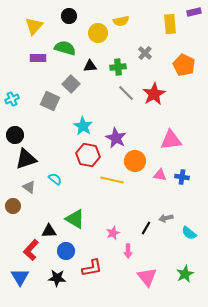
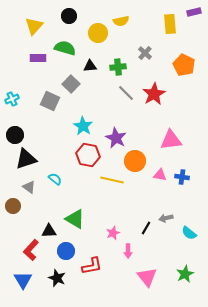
red L-shape at (92, 268): moved 2 px up
blue triangle at (20, 277): moved 3 px right, 3 px down
black star at (57, 278): rotated 18 degrees clockwise
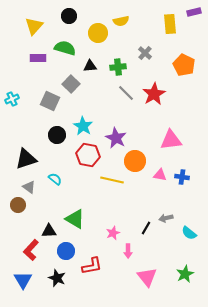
black circle at (15, 135): moved 42 px right
brown circle at (13, 206): moved 5 px right, 1 px up
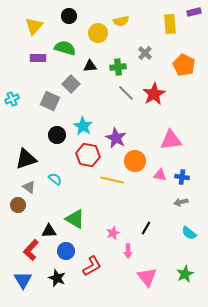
gray arrow at (166, 218): moved 15 px right, 16 px up
red L-shape at (92, 266): rotated 20 degrees counterclockwise
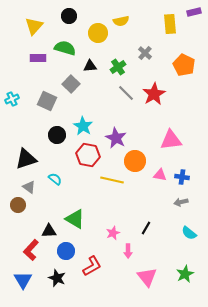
green cross at (118, 67): rotated 28 degrees counterclockwise
gray square at (50, 101): moved 3 px left
